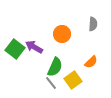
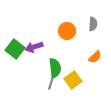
orange circle: moved 5 px right, 3 px up
purple arrow: rotated 48 degrees counterclockwise
orange semicircle: moved 4 px right, 5 px up
green semicircle: moved 1 px down; rotated 30 degrees counterclockwise
gray line: rotated 56 degrees clockwise
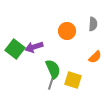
green semicircle: moved 2 px left, 1 px down; rotated 18 degrees counterclockwise
yellow square: rotated 36 degrees counterclockwise
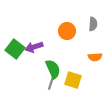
orange semicircle: rotated 40 degrees clockwise
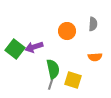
green semicircle: rotated 12 degrees clockwise
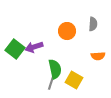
orange semicircle: moved 3 px right, 1 px up
green semicircle: moved 2 px right
yellow square: moved 1 px right; rotated 12 degrees clockwise
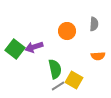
gray semicircle: moved 1 px right
gray line: moved 7 px right, 3 px down; rotated 40 degrees clockwise
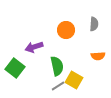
orange circle: moved 1 px left, 1 px up
green square: moved 19 px down
green semicircle: moved 2 px right, 3 px up
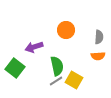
gray semicircle: moved 5 px right, 13 px down
gray line: moved 2 px left, 5 px up
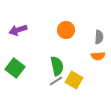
purple arrow: moved 16 px left, 17 px up
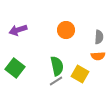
yellow square: moved 6 px right, 6 px up
